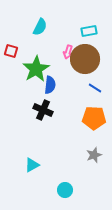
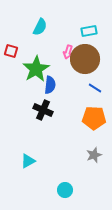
cyan triangle: moved 4 px left, 4 px up
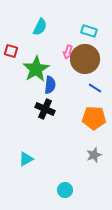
cyan rectangle: rotated 28 degrees clockwise
black cross: moved 2 px right, 1 px up
cyan triangle: moved 2 px left, 2 px up
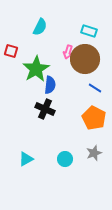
orange pentagon: rotated 25 degrees clockwise
gray star: moved 2 px up
cyan circle: moved 31 px up
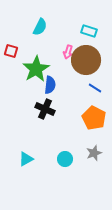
brown circle: moved 1 px right, 1 px down
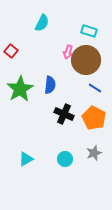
cyan semicircle: moved 2 px right, 4 px up
red square: rotated 24 degrees clockwise
green star: moved 16 px left, 20 px down
black cross: moved 19 px right, 5 px down
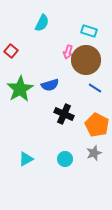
blue semicircle: rotated 66 degrees clockwise
orange pentagon: moved 3 px right, 7 px down
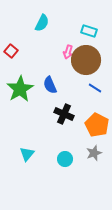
blue semicircle: rotated 84 degrees clockwise
cyan triangle: moved 1 px right, 5 px up; rotated 21 degrees counterclockwise
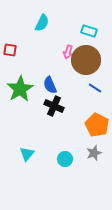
red square: moved 1 px left, 1 px up; rotated 32 degrees counterclockwise
black cross: moved 10 px left, 8 px up
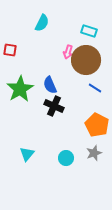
cyan circle: moved 1 px right, 1 px up
